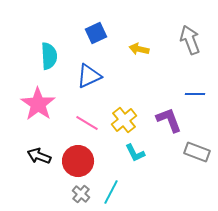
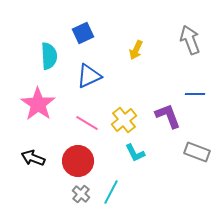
blue square: moved 13 px left
yellow arrow: moved 3 px left, 1 px down; rotated 78 degrees counterclockwise
purple L-shape: moved 1 px left, 4 px up
black arrow: moved 6 px left, 2 px down
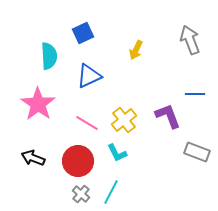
cyan L-shape: moved 18 px left
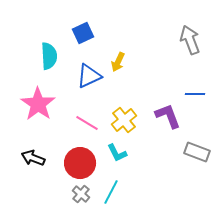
yellow arrow: moved 18 px left, 12 px down
red circle: moved 2 px right, 2 px down
